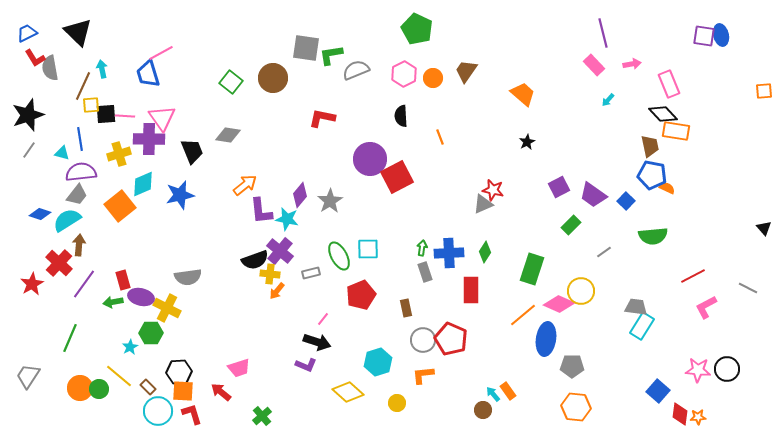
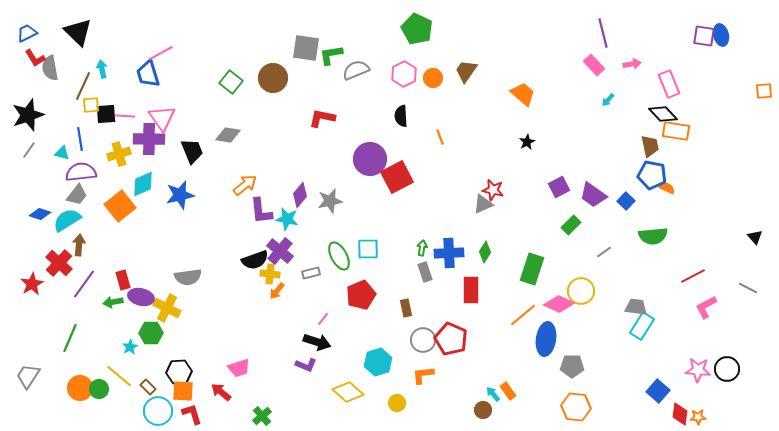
gray star at (330, 201): rotated 20 degrees clockwise
black triangle at (764, 228): moved 9 px left, 9 px down
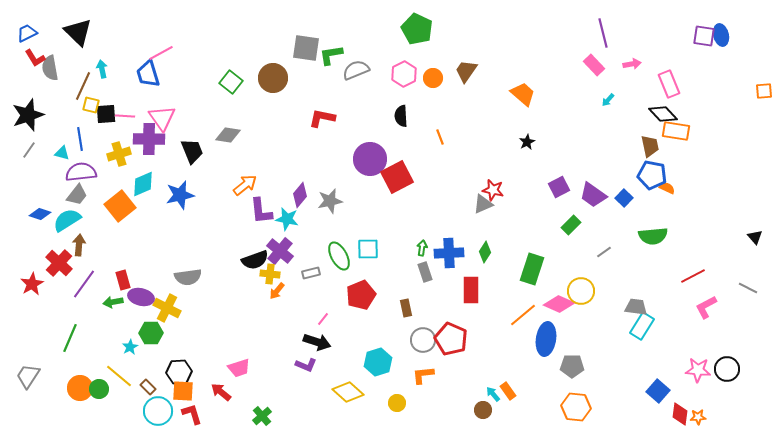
yellow square at (91, 105): rotated 18 degrees clockwise
blue square at (626, 201): moved 2 px left, 3 px up
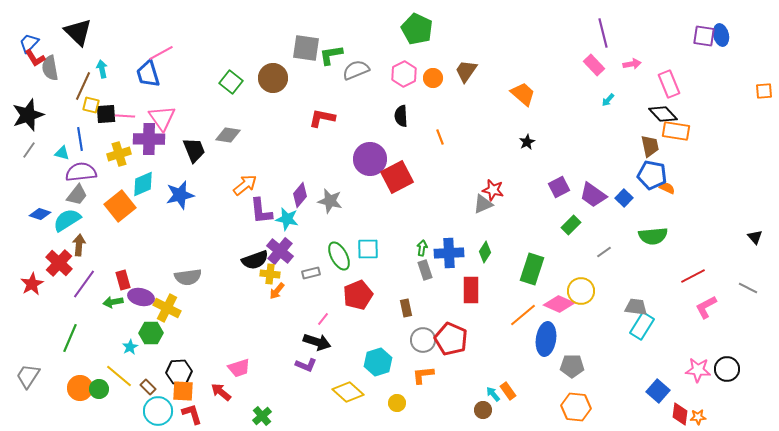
blue trapezoid at (27, 33): moved 2 px right, 10 px down; rotated 20 degrees counterclockwise
black trapezoid at (192, 151): moved 2 px right, 1 px up
gray star at (330, 201): rotated 25 degrees clockwise
gray rectangle at (425, 272): moved 2 px up
red pentagon at (361, 295): moved 3 px left
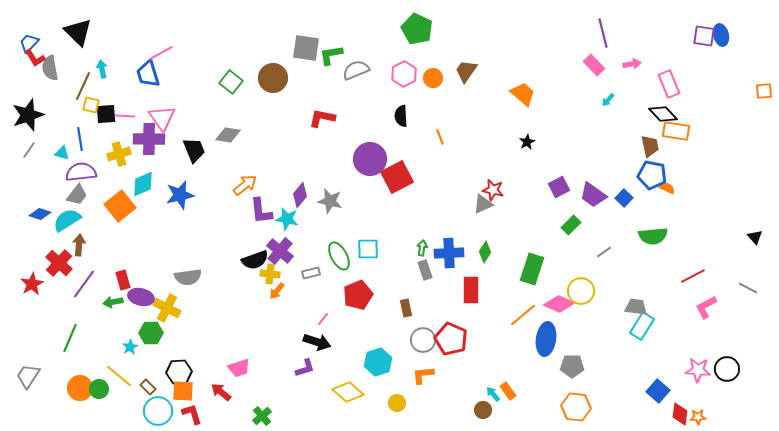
purple L-shape at (306, 365): moved 1 px left, 3 px down; rotated 40 degrees counterclockwise
